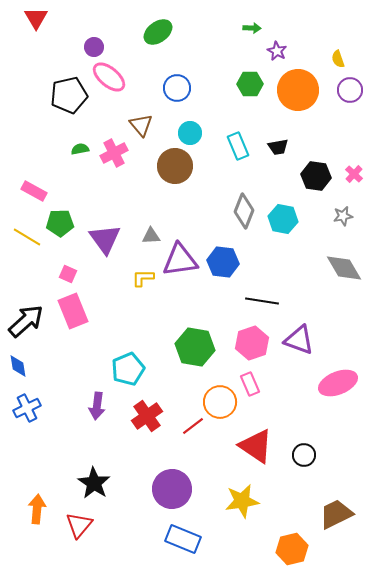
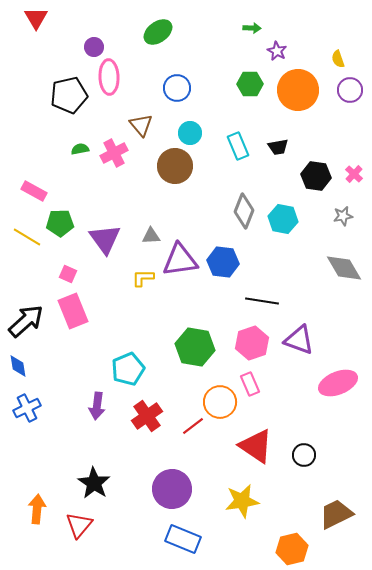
pink ellipse at (109, 77): rotated 48 degrees clockwise
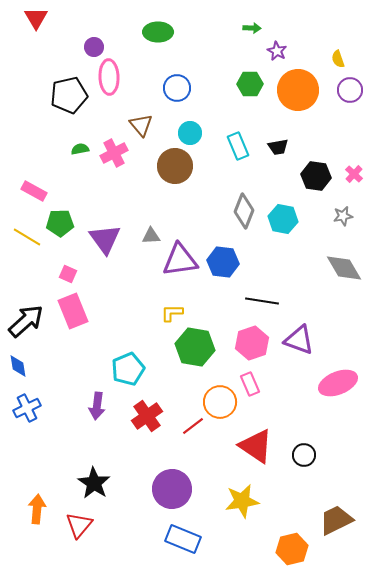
green ellipse at (158, 32): rotated 36 degrees clockwise
yellow L-shape at (143, 278): moved 29 px right, 35 px down
brown trapezoid at (336, 514): moved 6 px down
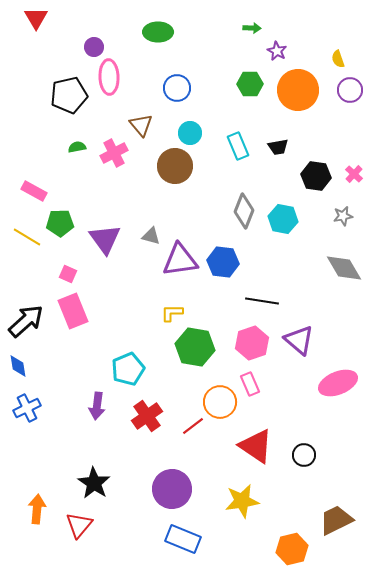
green semicircle at (80, 149): moved 3 px left, 2 px up
gray triangle at (151, 236): rotated 18 degrees clockwise
purple triangle at (299, 340): rotated 20 degrees clockwise
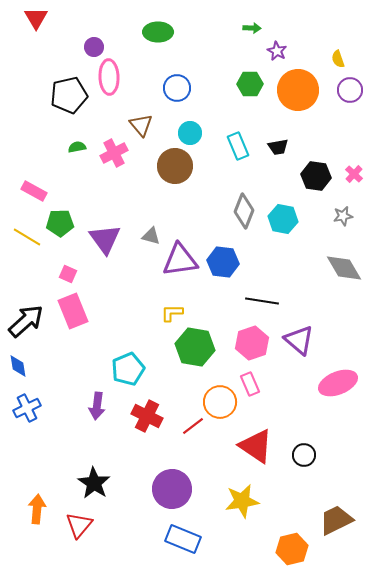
red cross at (147, 416): rotated 28 degrees counterclockwise
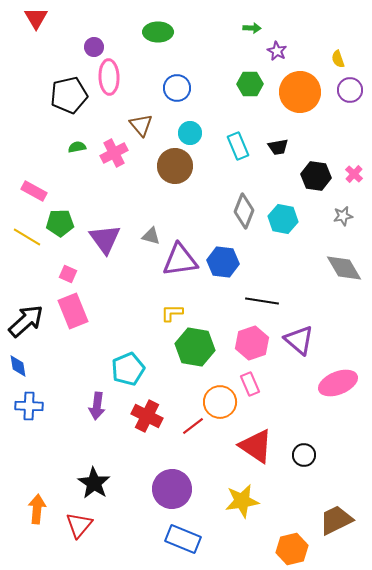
orange circle at (298, 90): moved 2 px right, 2 px down
blue cross at (27, 408): moved 2 px right, 2 px up; rotated 28 degrees clockwise
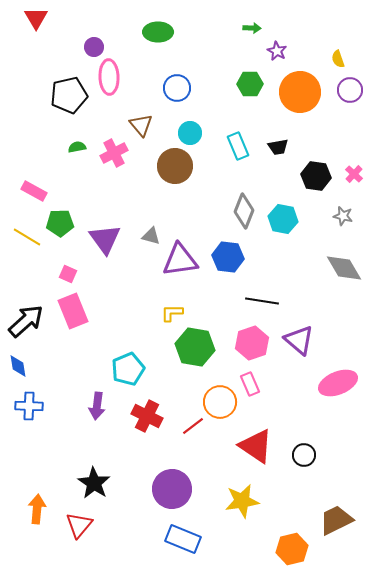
gray star at (343, 216): rotated 24 degrees clockwise
blue hexagon at (223, 262): moved 5 px right, 5 px up
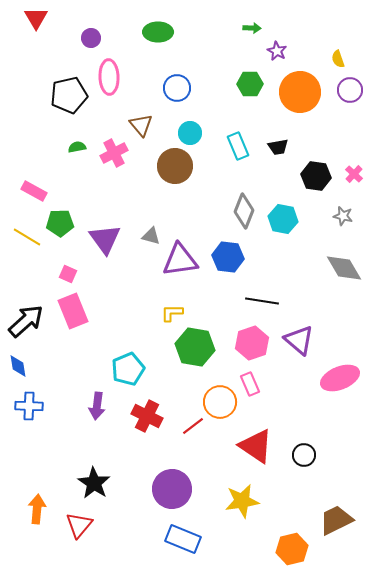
purple circle at (94, 47): moved 3 px left, 9 px up
pink ellipse at (338, 383): moved 2 px right, 5 px up
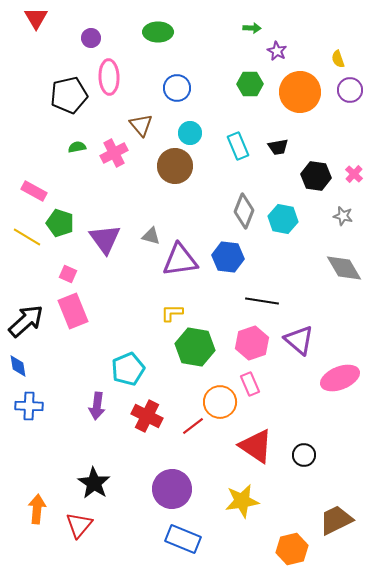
green pentagon at (60, 223): rotated 20 degrees clockwise
